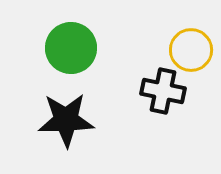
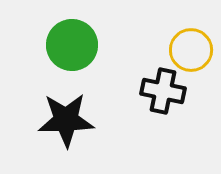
green circle: moved 1 px right, 3 px up
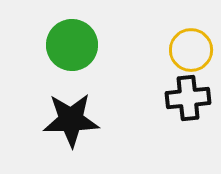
black cross: moved 25 px right, 7 px down; rotated 18 degrees counterclockwise
black star: moved 5 px right
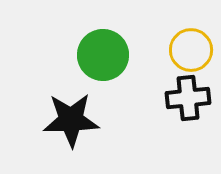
green circle: moved 31 px right, 10 px down
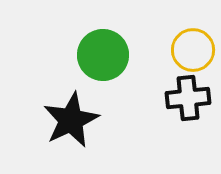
yellow circle: moved 2 px right
black star: rotated 24 degrees counterclockwise
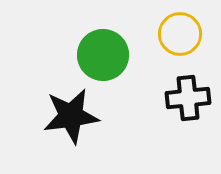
yellow circle: moved 13 px left, 16 px up
black star: moved 4 px up; rotated 18 degrees clockwise
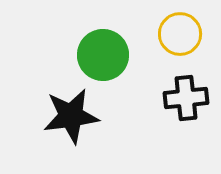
black cross: moved 2 px left
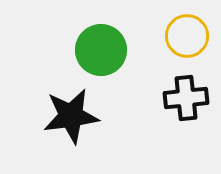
yellow circle: moved 7 px right, 2 px down
green circle: moved 2 px left, 5 px up
